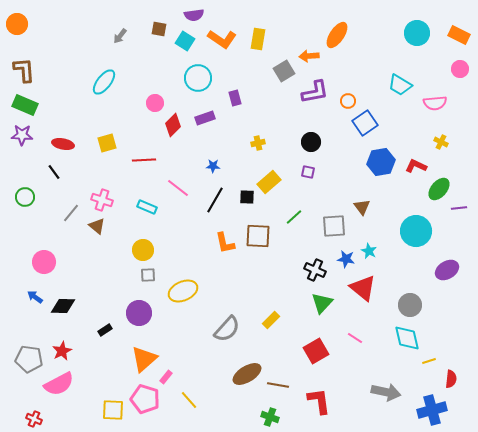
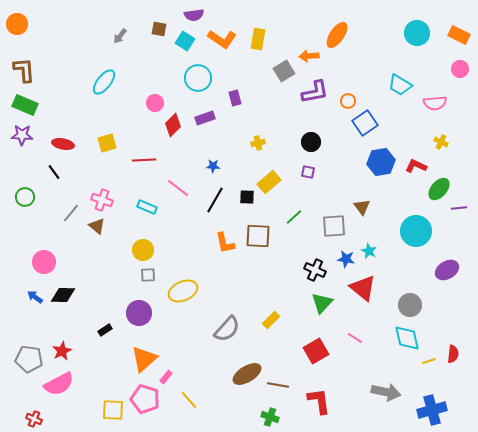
black diamond at (63, 306): moved 11 px up
red semicircle at (451, 379): moved 2 px right, 25 px up
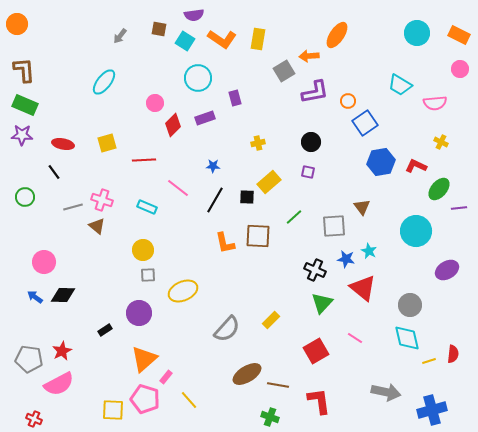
gray line at (71, 213): moved 2 px right, 6 px up; rotated 36 degrees clockwise
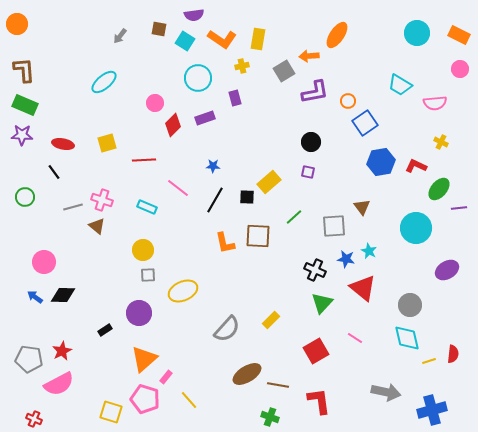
cyan ellipse at (104, 82): rotated 12 degrees clockwise
yellow cross at (258, 143): moved 16 px left, 77 px up
cyan circle at (416, 231): moved 3 px up
yellow square at (113, 410): moved 2 px left, 2 px down; rotated 15 degrees clockwise
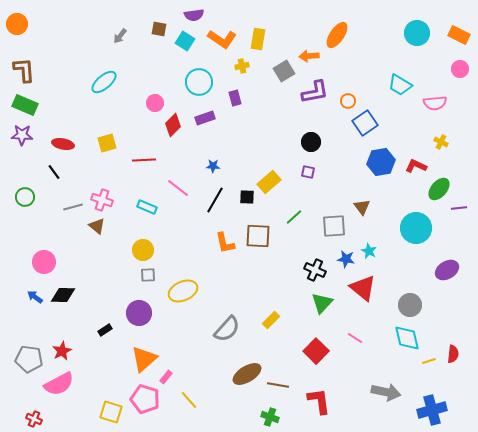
cyan circle at (198, 78): moved 1 px right, 4 px down
red square at (316, 351): rotated 15 degrees counterclockwise
